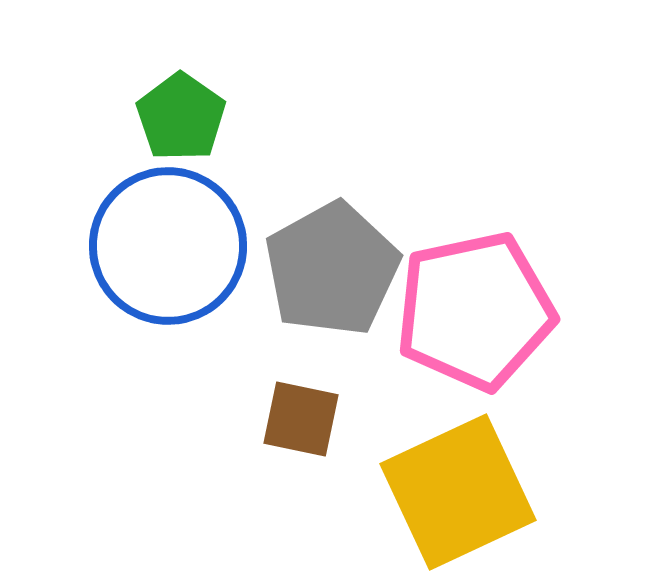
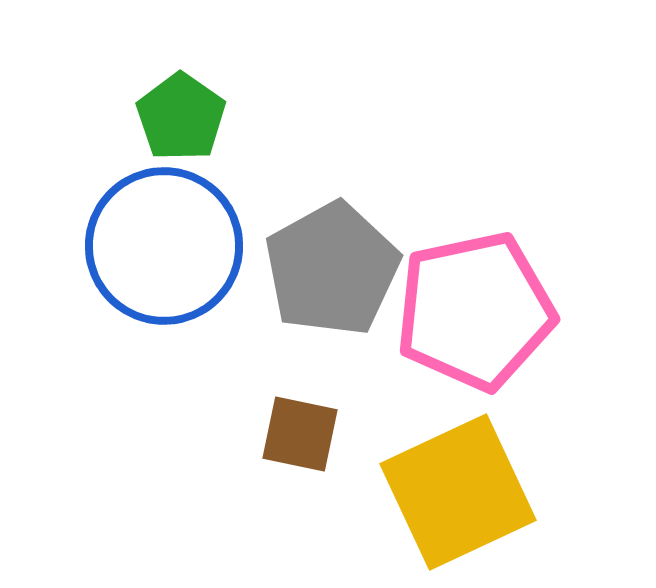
blue circle: moved 4 px left
brown square: moved 1 px left, 15 px down
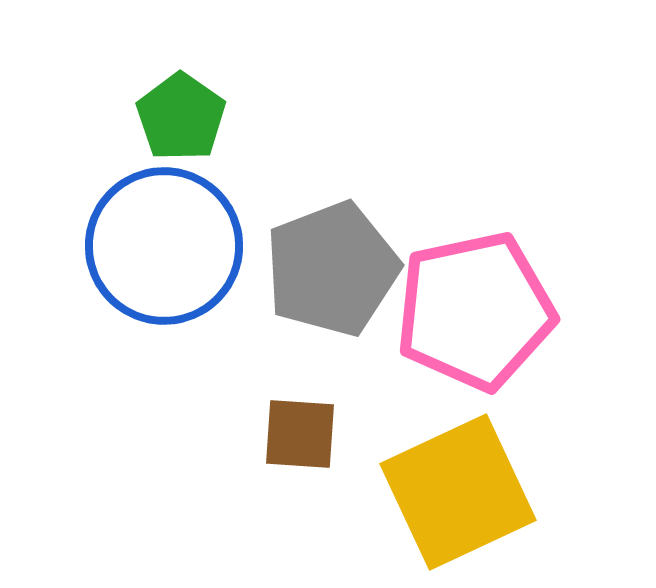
gray pentagon: rotated 8 degrees clockwise
brown square: rotated 8 degrees counterclockwise
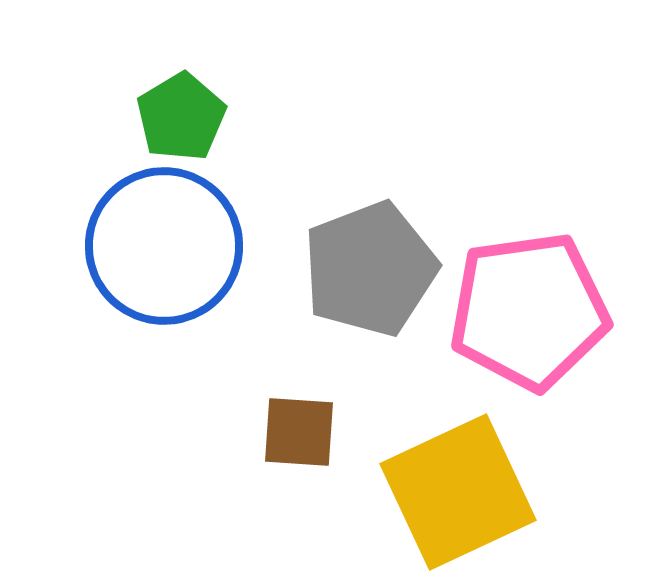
green pentagon: rotated 6 degrees clockwise
gray pentagon: moved 38 px right
pink pentagon: moved 54 px right; rotated 4 degrees clockwise
brown square: moved 1 px left, 2 px up
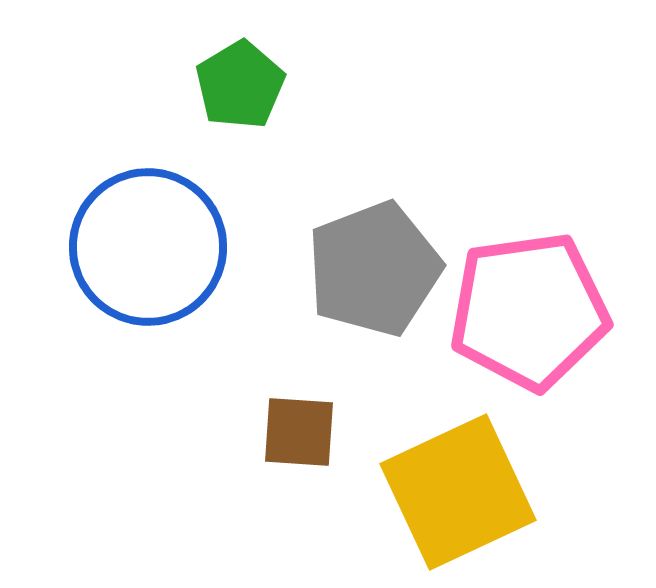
green pentagon: moved 59 px right, 32 px up
blue circle: moved 16 px left, 1 px down
gray pentagon: moved 4 px right
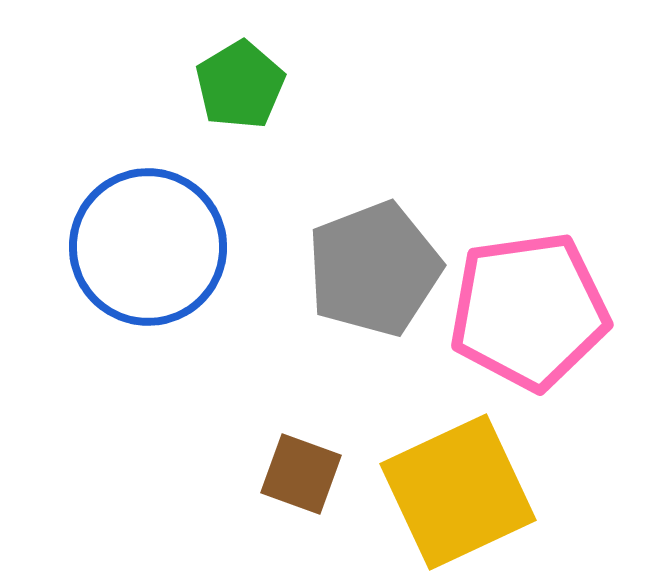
brown square: moved 2 px right, 42 px down; rotated 16 degrees clockwise
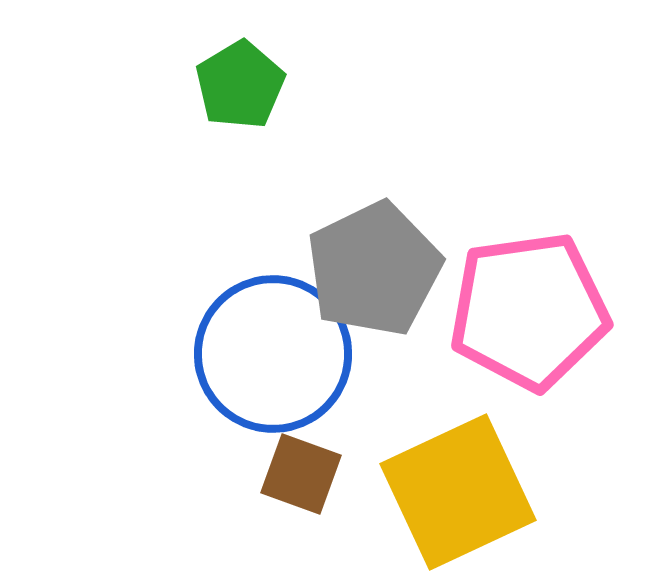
blue circle: moved 125 px right, 107 px down
gray pentagon: rotated 5 degrees counterclockwise
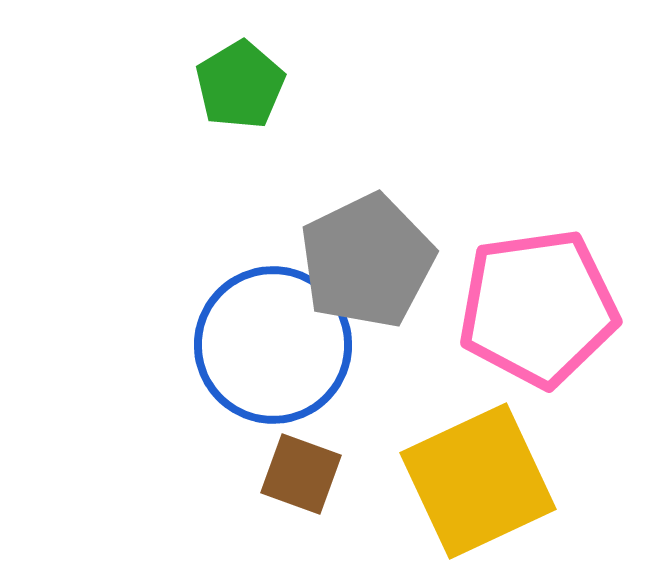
gray pentagon: moved 7 px left, 8 px up
pink pentagon: moved 9 px right, 3 px up
blue circle: moved 9 px up
yellow square: moved 20 px right, 11 px up
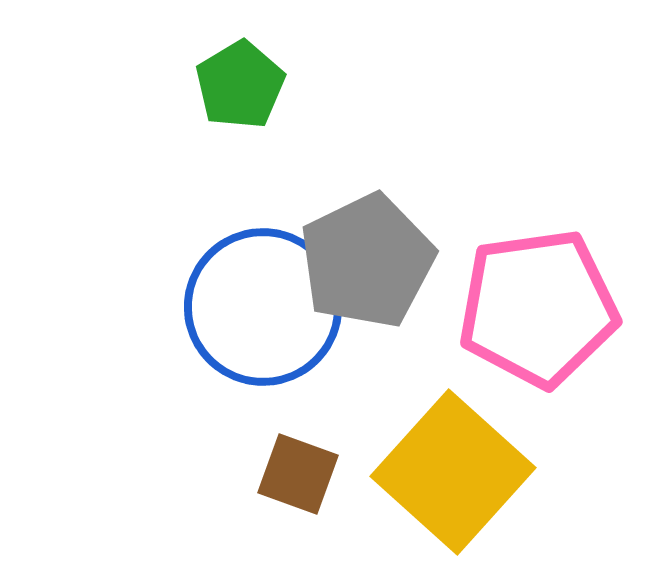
blue circle: moved 10 px left, 38 px up
brown square: moved 3 px left
yellow square: moved 25 px left, 9 px up; rotated 23 degrees counterclockwise
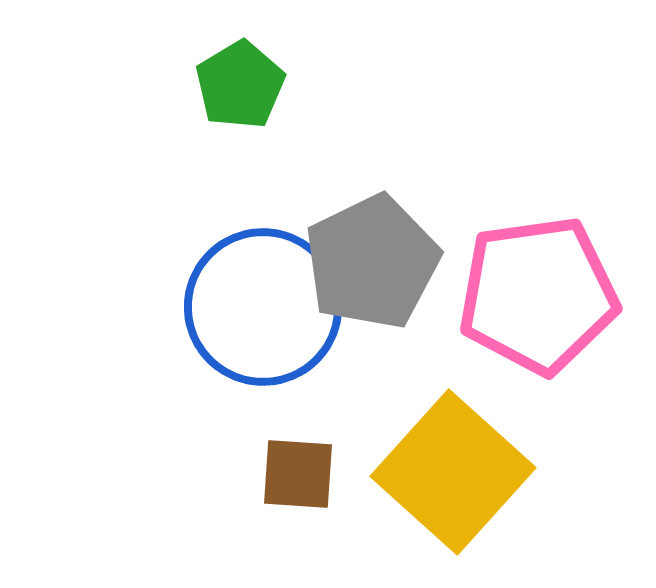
gray pentagon: moved 5 px right, 1 px down
pink pentagon: moved 13 px up
brown square: rotated 16 degrees counterclockwise
